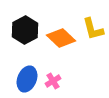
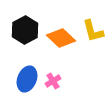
yellow L-shape: moved 2 px down
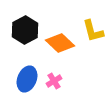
orange diamond: moved 1 px left, 5 px down
pink cross: moved 1 px right
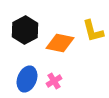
orange diamond: rotated 32 degrees counterclockwise
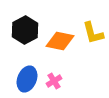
yellow L-shape: moved 2 px down
orange diamond: moved 2 px up
